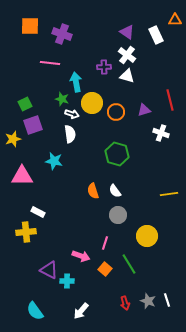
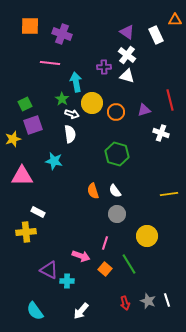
green star at (62, 99): rotated 16 degrees clockwise
gray circle at (118, 215): moved 1 px left, 1 px up
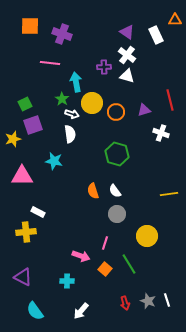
purple triangle at (49, 270): moved 26 px left, 7 px down
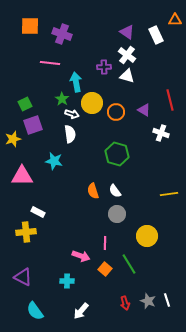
purple triangle at (144, 110): rotated 48 degrees clockwise
pink line at (105, 243): rotated 16 degrees counterclockwise
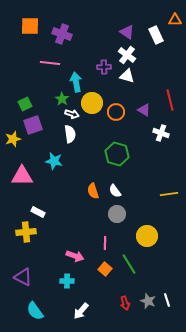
pink arrow at (81, 256): moved 6 px left
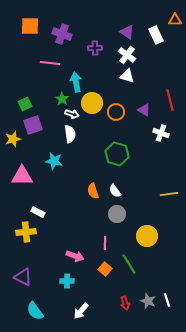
purple cross at (104, 67): moved 9 px left, 19 px up
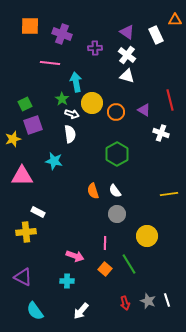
green hexagon at (117, 154): rotated 15 degrees clockwise
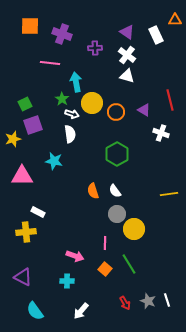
yellow circle at (147, 236): moved 13 px left, 7 px up
red arrow at (125, 303): rotated 16 degrees counterclockwise
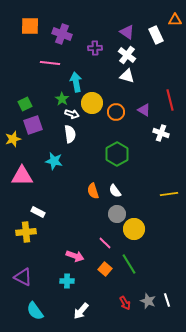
pink line at (105, 243): rotated 48 degrees counterclockwise
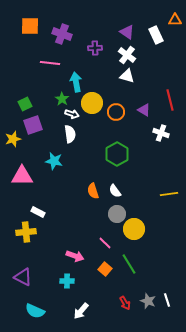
cyan semicircle at (35, 311): rotated 30 degrees counterclockwise
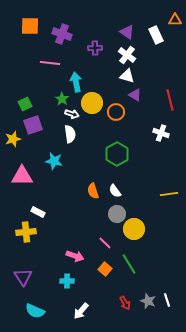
purple triangle at (144, 110): moved 9 px left, 15 px up
purple triangle at (23, 277): rotated 30 degrees clockwise
